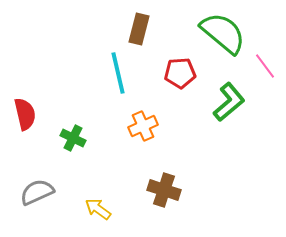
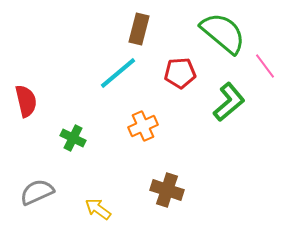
cyan line: rotated 63 degrees clockwise
red semicircle: moved 1 px right, 13 px up
brown cross: moved 3 px right
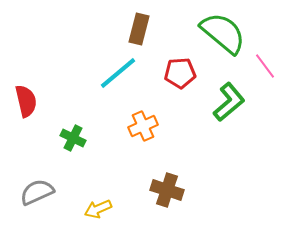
yellow arrow: rotated 60 degrees counterclockwise
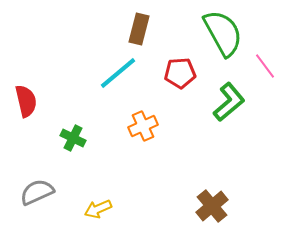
green semicircle: rotated 21 degrees clockwise
brown cross: moved 45 px right, 16 px down; rotated 32 degrees clockwise
